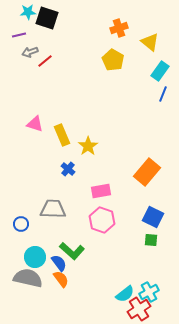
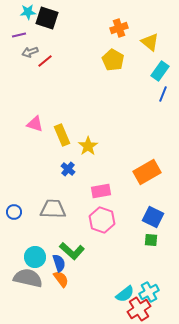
orange rectangle: rotated 20 degrees clockwise
blue circle: moved 7 px left, 12 px up
blue semicircle: rotated 18 degrees clockwise
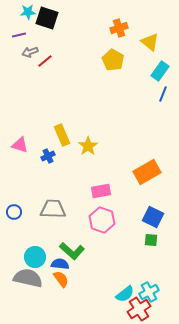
pink triangle: moved 15 px left, 21 px down
blue cross: moved 20 px left, 13 px up; rotated 24 degrees clockwise
blue semicircle: moved 1 px right, 1 px down; rotated 66 degrees counterclockwise
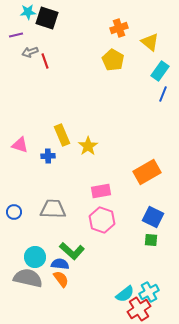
purple line: moved 3 px left
red line: rotated 70 degrees counterclockwise
blue cross: rotated 24 degrees clockwise
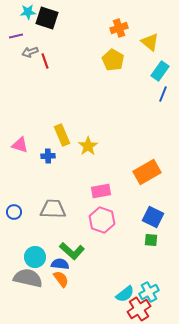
purple line: moved 1 px down
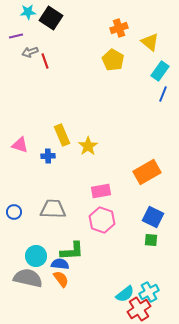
black square: moved 4 px right; rotated 15 degrees clockwise
green L-shape: rotated 45 degrees counterclockwise
cyan circle: moved 1 px right, 1 px up
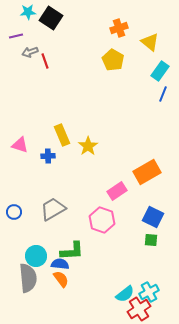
pink rectangle: moved 16 px right; rotated 24 degrees counterclockwise
gray trapezoid: rotated 32 degrees counterclockwise
gray semicircle: rotated 72 degrees clockwise
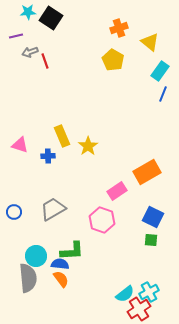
yellow rectangle: moved 1 px down
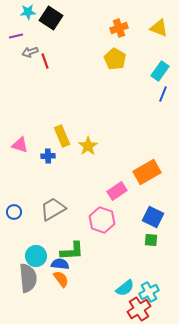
yellow triangle: moved 9 px right, 14 px up; rotated 18 degrees counterclockwise
yellow pentagon: moved 2 px right, 1 px up
cyan semicircle: moved 6 px up
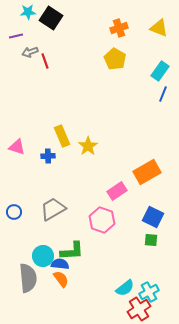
pink triangle: moved 3 px left, 2 px down
cyan circle: moved 7 px right
